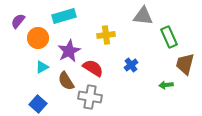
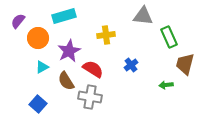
red semicircle: moved 1 px down
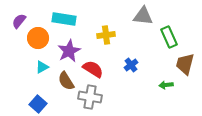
cyan rectangle: moved 3 px down; rotated 25 degrees clockwise
purple semicircle: moved 1 px right
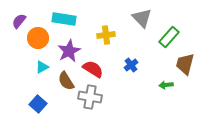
gray triangle: moved 1 px left, 2 px down; rotated 40 degrees clockwise
green rectangle: rotated 65 degrees clockwise
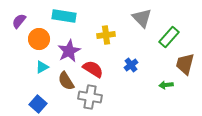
cyan rectangle: moved 3 px up
orange circle: moved 1 px right, 1 px down
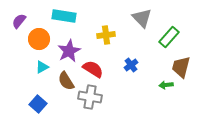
brown trapezoid: moved 4 px left, 3 px down
